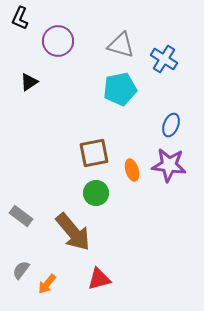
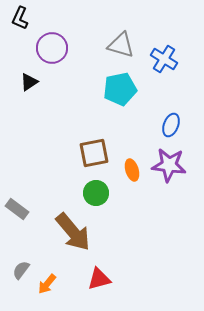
purple circle: moved 6 px left, 7 px down
gray rectangle: moved 4 px left, 7 px up
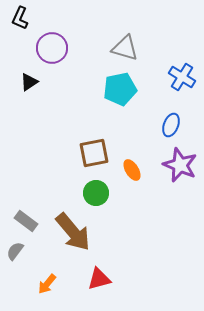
gray triangle: moved 4 px right, 3 px down
blue cross: moved 18 px right, 18 px down
purple star: moved 11 px right; rotated 16 degrees clockwise
orange ellipse: rotated 15 degrees counterclockwise
gray rectangle: moved 9 px right, 12 px down
gray semicircle: moved 6 px left, 19 px up
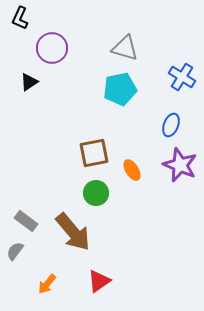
red triangle: moved 2 px down; rotated 20 degrees counterclockwise
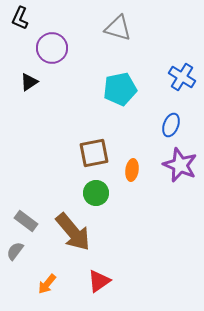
gray triangle: moved 7 px left, 20 px up
orange ellipse: rotated 40 degrees clockwise
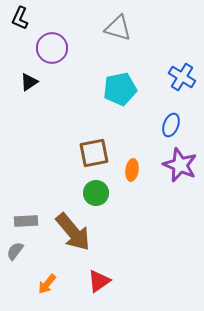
gray rectangle: rotated 40 degrees counterclockwise
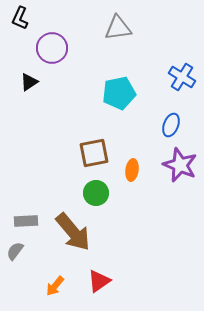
gray triangle: rotated 24 degrees counterclockwise
cyan pentagon: moved 1 px left, 4 px down
orange arrow: moved 8 px right, 2 px down
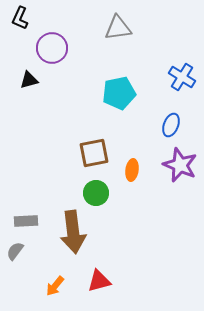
black triangle: moved 2 px up; rotated 18 degrees clockwise
brown arrow: rotated 33 degrees clockwise
red triangle: rotated 20 degrees clockwise
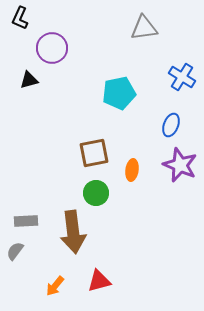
gray triangle: moved 26 px right
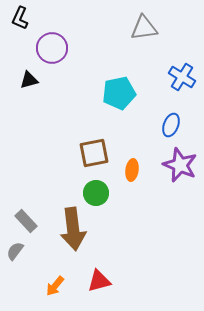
gray rectangle: rotated 50 degrees clockwise
brown arrow: moved 3 px up
